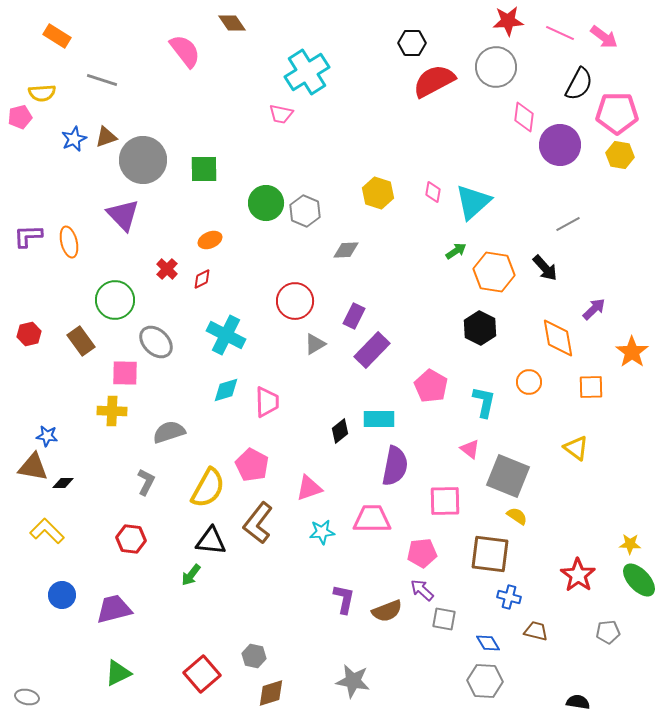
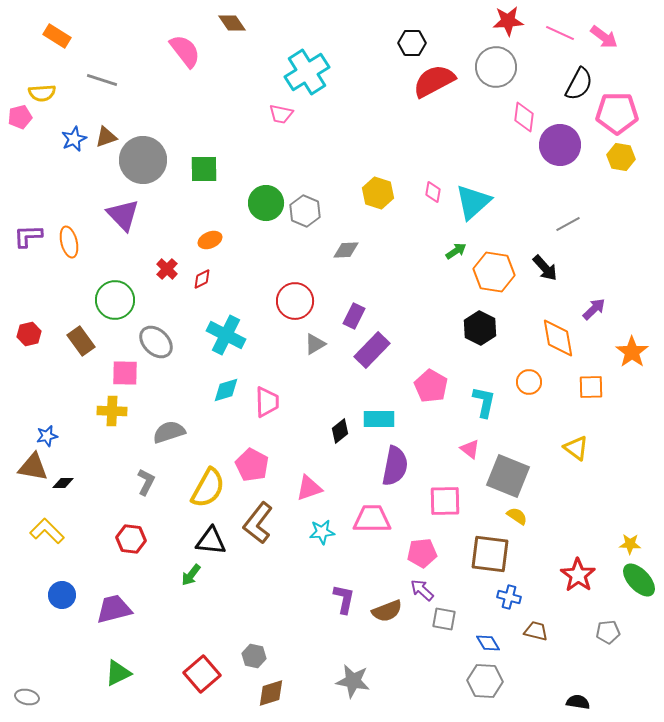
yellow hexagon at (620, 155): moved 1 px right, 2 px down
blue star at (47, 436): rotated 20 degrees counterclockwise
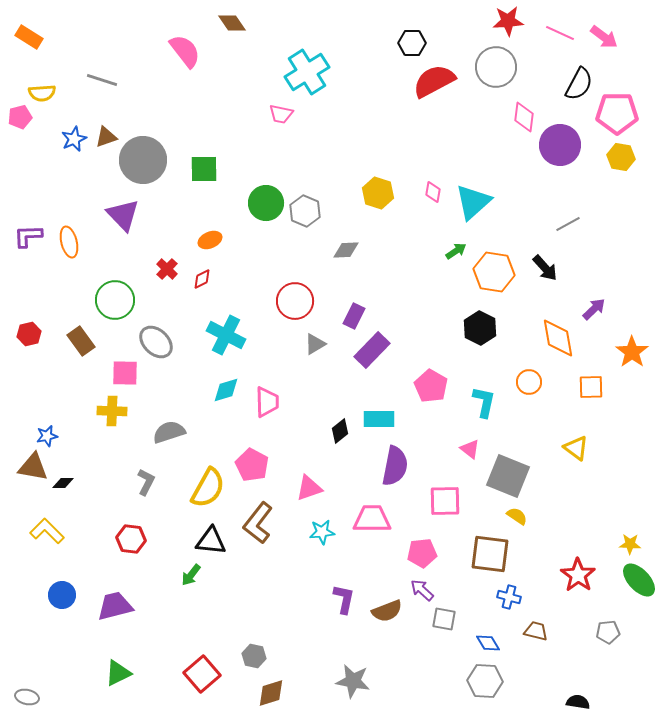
orange rectangle at (57, 36): moved 28 px left, 1 px down
purple trapezoid at (114, 609): moved 1 px right, 3 px up
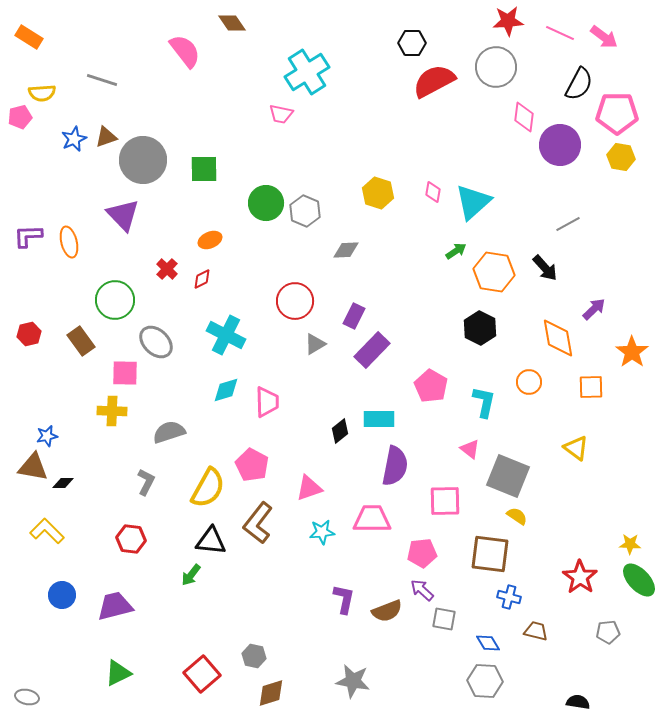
red star at (578, 575): moved 2 px right, 2 px down
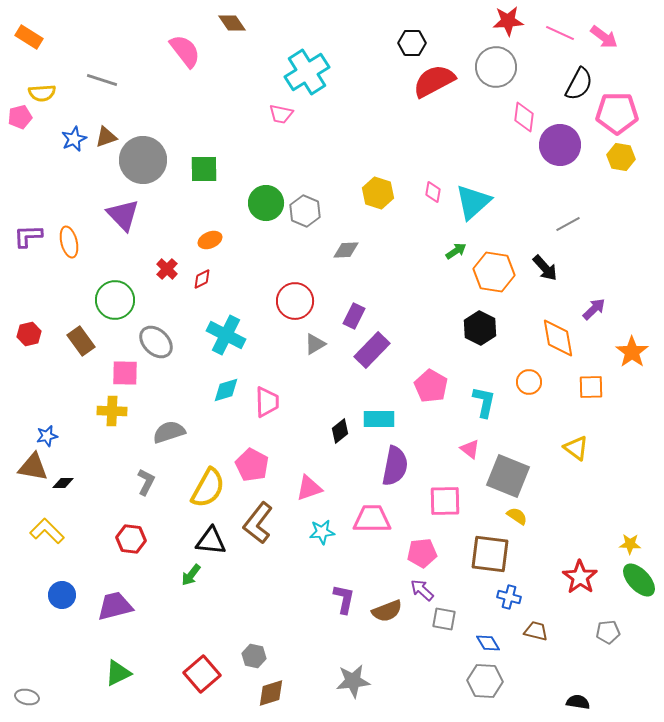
gray star at (353, 681): rotated 16 degrees counterclockwise
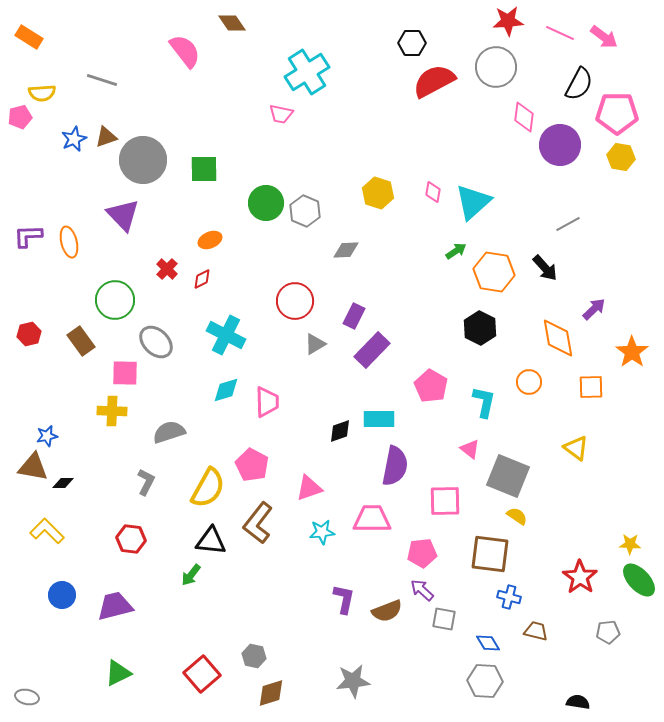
black diamond at (340, 431): rotated 20 degrees clockwise
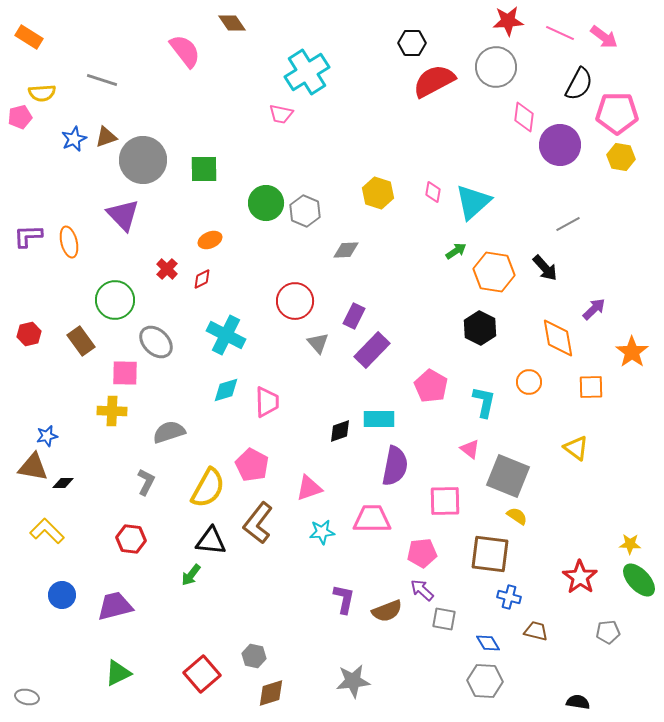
gray triangle at (315, 344): moved 3 px right, 1 px up; rotated 40 degrees counterclockwise
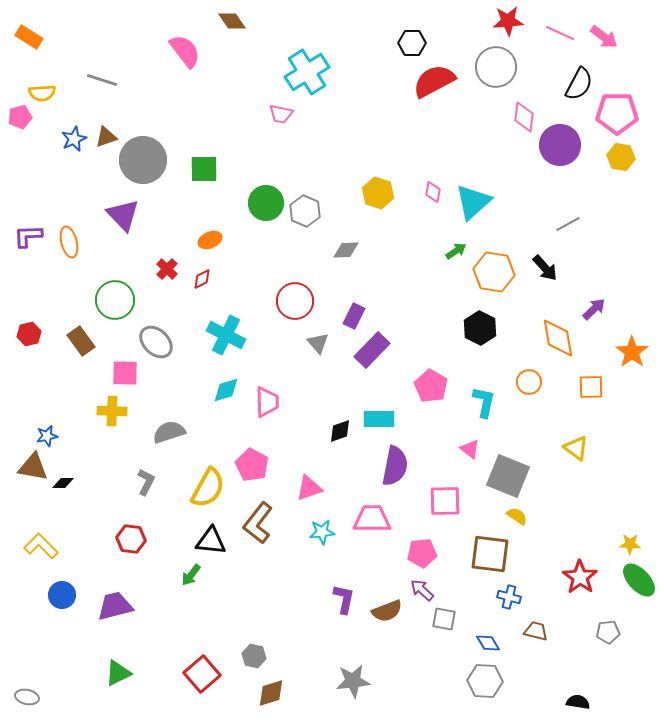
brown diamond at (232, 23): moved 2 px up
yellow L-shape at (47, 531): moved 6 px left, 15 px down
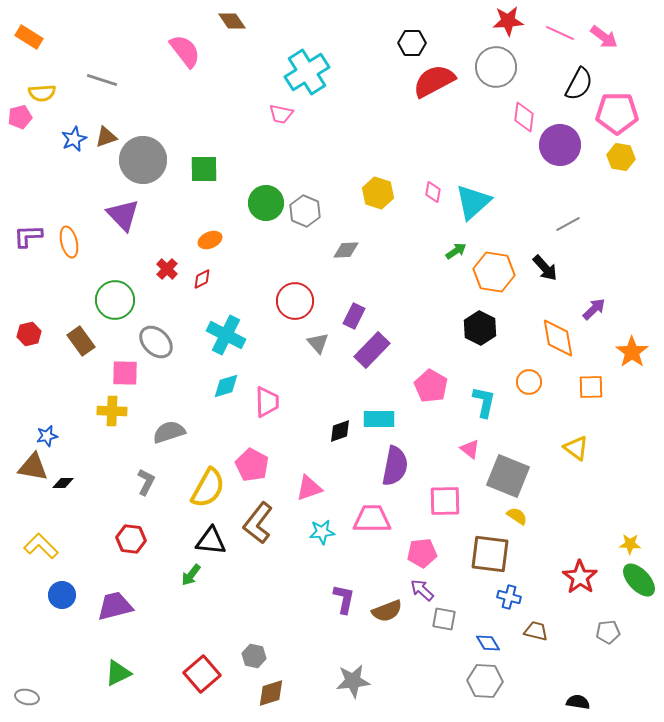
cyan diamond at (226, 390): moved 4 px up
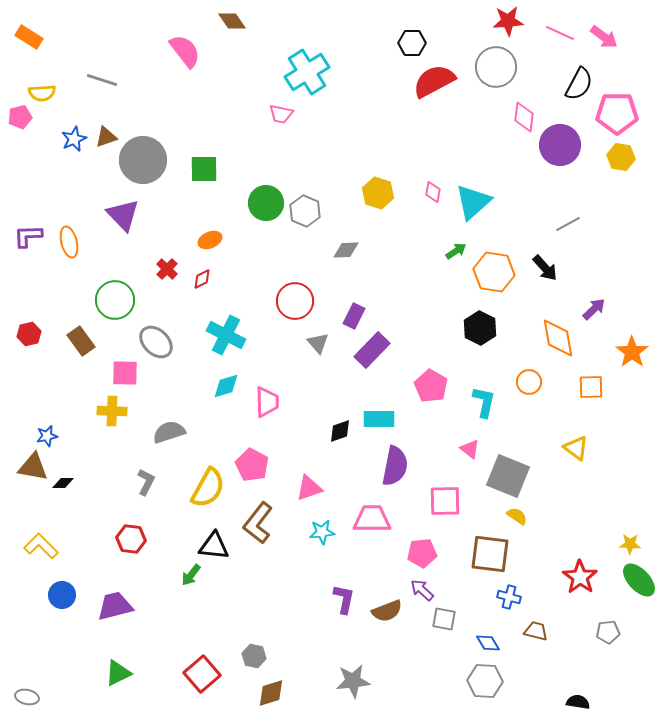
black triangle at (211, 541): moved 3 px right, 5 px down
